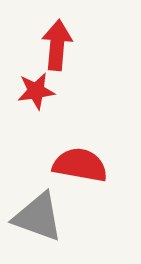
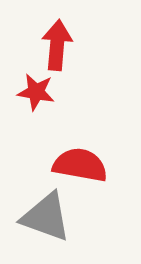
red star: moved 1 px down; rotated 18 degrees clockwise
gray triangle: moved 8 px right
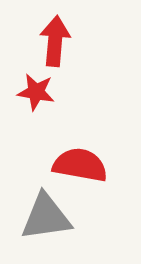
red arrow: moved 2 px left, 4 px up
gray triangle: rotated 28 degrees counterclockwise
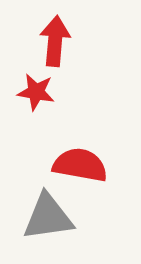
gray triangle: moved 2 px right
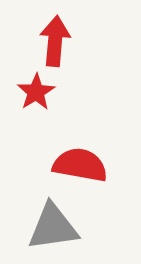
red star: rotated 30 degrees clockwise
gray triangle: moved 5 px right, 10 px down
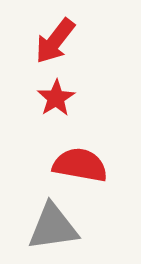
red arrow: rotated 147 degrees counterclockwise
red star: moved 20 px right, 6 px down
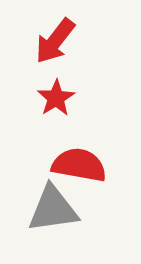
red semicircle: moved 1 px left
gray triangle: moved 18 px up
